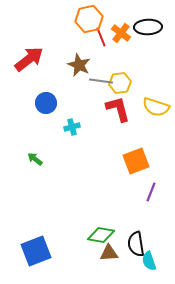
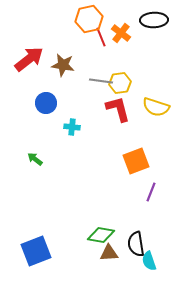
black ellipse: moved 6 px right, 7 px up
brown star: moved 16 px left; rotated 15 degrees counterclockwise
cyan cross: rotated 21 degrees clockwise
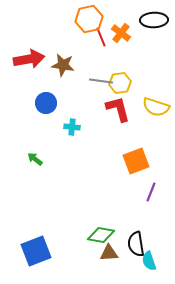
red arrow: rotated 28 degrees clockwise
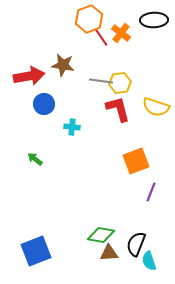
orange hexagon: rotated 8 degrees counterclockwise
red line: rotated 12 degrees counterclockwise
red arrow: moved 17 px down
blue circle: moved 2 px left, 1 px down
black semicircle: rotated 30 degrees clockwise
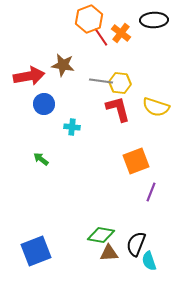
yellow hexagon: rotated 15 degrees clockwise
green arrow: moved 6 px right
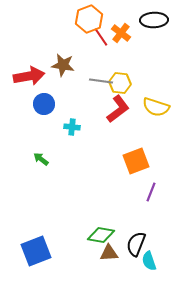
red L-shape: rotated 68 degrees clockwise
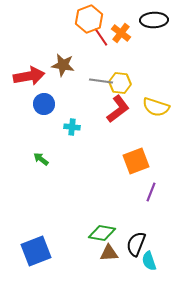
green diamond: moved 1 px right, 2 px up
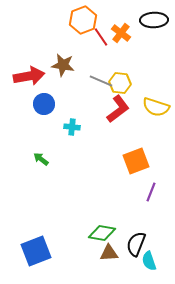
orange hexagon: moved 6 px left, 1 px down
gray line: rotated 15 degrees clockwise
